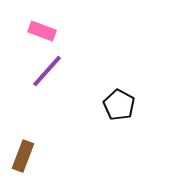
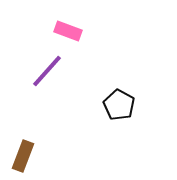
pink rectangle: moved 26 px right
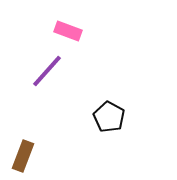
black pentagon: moved 10 px left, 12 px down
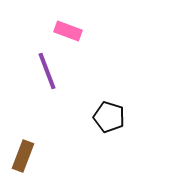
purple line: rotated 63 degrees counterclockwise
black pentagon: rotated 12 degrees counterclockwise
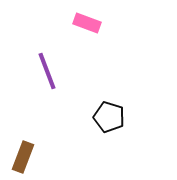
pink rectangle: moved 19 px right, 8 px up
brown rectangle: moved 1 px down
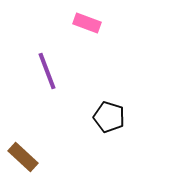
brown rectangle: rotated 68 degrees counterclockwise
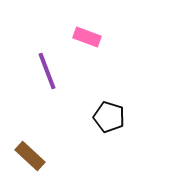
pink rectangle: moved 14 px down
brown rectangle: moved 7 px right, 1 px up
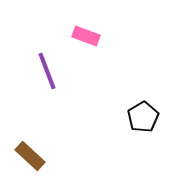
pink rectangle: moved 1 px left, 1 px up
black pentagon: moved 34 px right; rotated 24 degrees clockwise
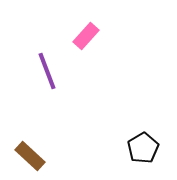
pink rectangle: rotated 68 degrees counterclockwise
black pentagon: moved 31 px down
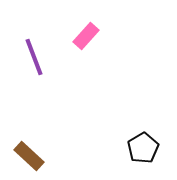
purple line: moved 13 px left, 14 px up
brown rectangle: moved 1 px left
